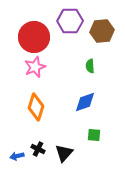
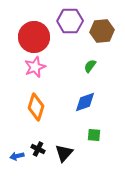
green semicircle: rotated 40 degrees clockwise
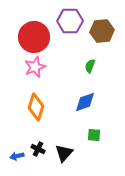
green semicircle: rotated 16 degrees counterclockwise
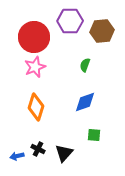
green semicircle: moved 5 px left, 1 px up
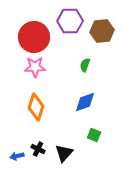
pink star: rotated 20 degrees clockwise
green square: rotated 16 degrees clockwise
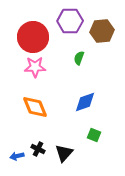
red circle: moved 1 px left
green semicircle: moved 6 px left, 7 px up
orange diamond: moved 1 px left; rotated 40 degrees counterclockwise
